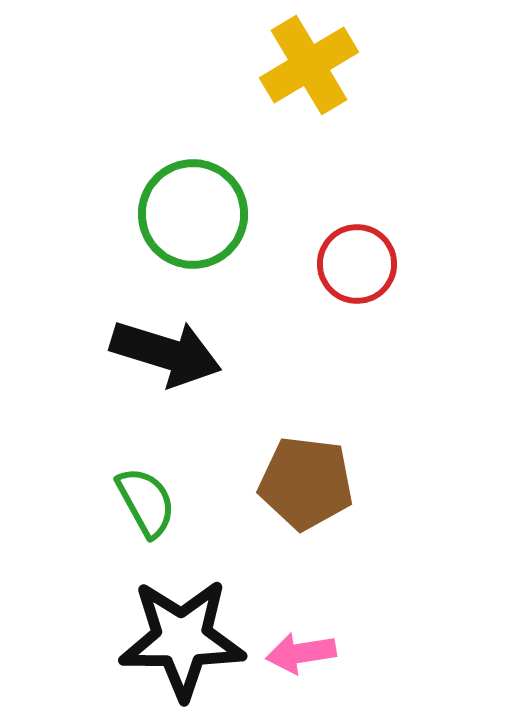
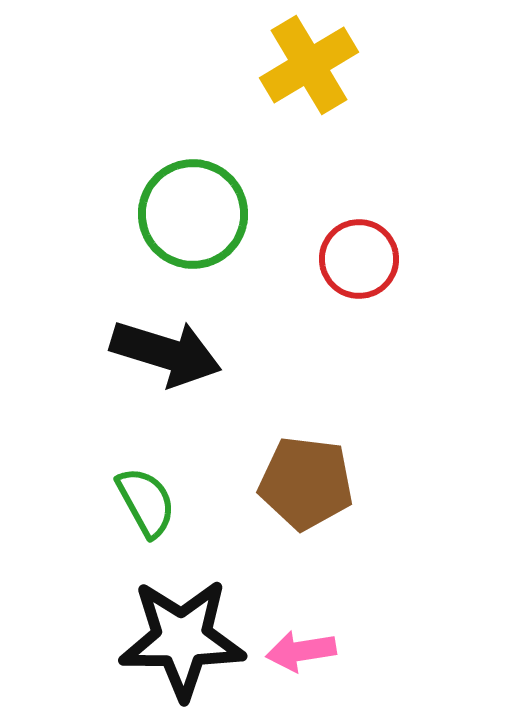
red circle: moved 2 px right, 5 px up
pink arrow: moved 2 px up
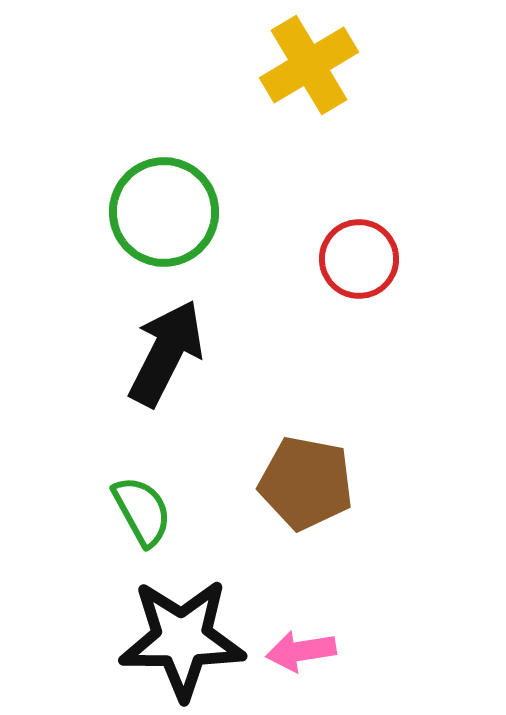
green circle: moved 29 px left, 2 px up
black arrow: rotated 80 degrees counterclockwise
brown pentagon: rotated 4 degrees clockwise
green semicircle: moved 4 px left, 9 px down
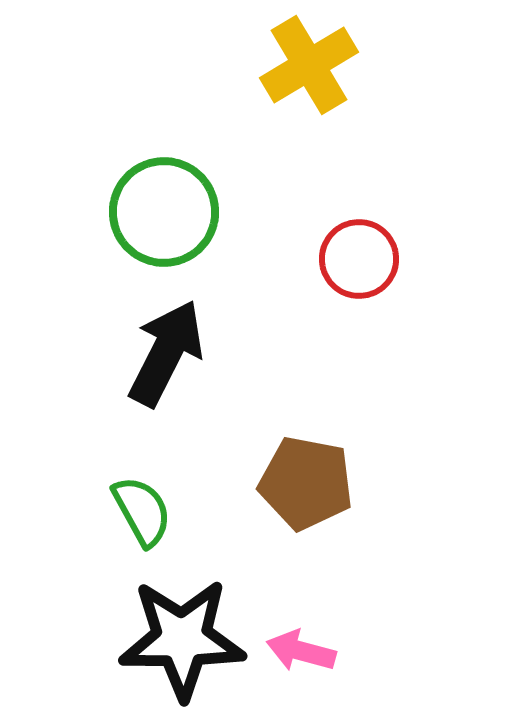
pink arrow: rotated 24 degrees clockwise
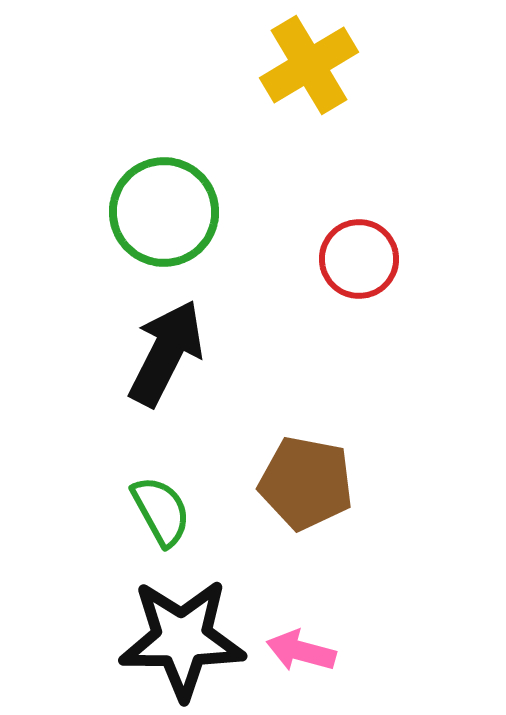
green semicircle: moved 19 px right
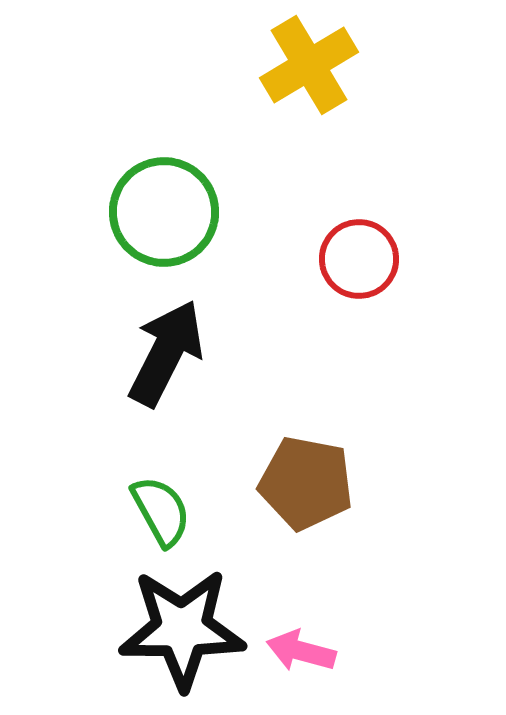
black star: moved 10 px up
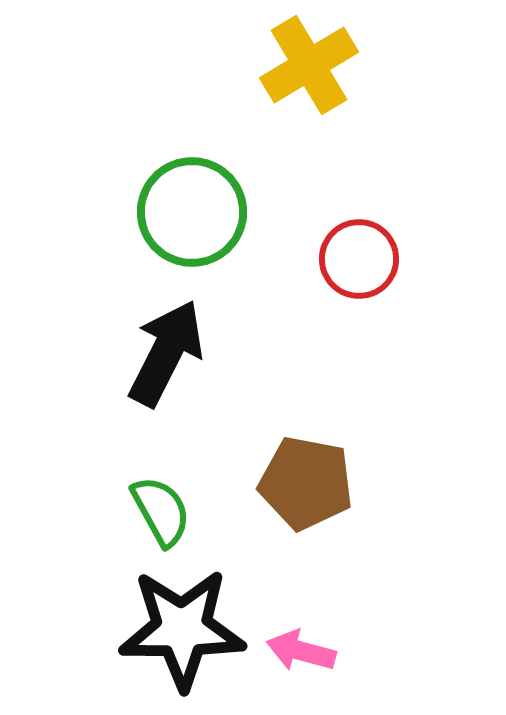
green circle: moved 28 px right
